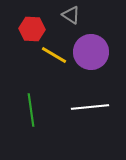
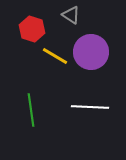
red hexagon: rotated 15 degrees clockwise
yellow line: moved 1 px right, 1 px down
white line: rotated 9 degrees clockwise
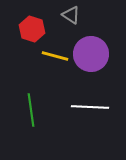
purple circle: moved 2 px down
yellow line: rotated 16 degrees counterclockwise
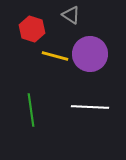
purple circle: moved 1 px left
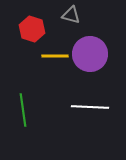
gray triangle: rotated 18 degrees counterclockwise
yellow line: rotated 16 degrees counterclockwise
green line: moved 8 px left
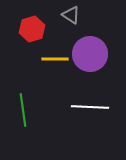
gray triangle: rotated 18 degrees clockwise
red hexagon: rotated 25 degrees clockwise
yellow line: moved 3 px down
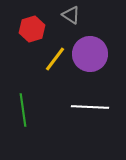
yellow line: rotated 52 degrees counterclockwise
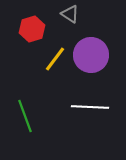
gray triangle: moved 1 px left, 1 px up
purple circle: moved 1 px right, 1 px down
green line: moved 2 px right, 6 px down; rotated 12 degrees counterclockwise
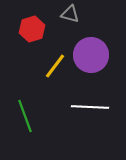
gray triangle: rotated 18 degrees counterclockwise
yellow line: moved 7 px down
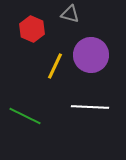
red hexagon: rotated 20 degrees counterclockwise
yellow line: rotated 12 degrees counterclockwise
green line: rotated 44 degrees counterclockwise
